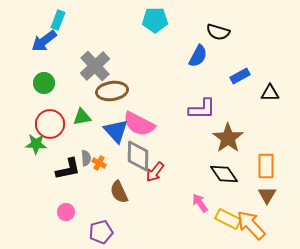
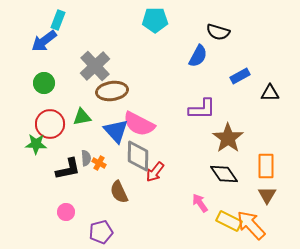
yellow rectangle: moved 1 px right, 2 px down
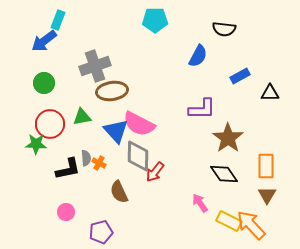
black semicircle: moved 6 px right, 3 px up; rotated 10 degrees counterclockwise
gray cross: rotated 24 degrees clockwise
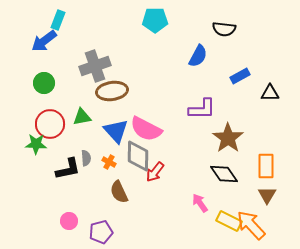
pink semicircle: moved 7 px right, 5 px down
orange cross: moved 10 px right, 1 px up
pink circle: moved 3 px right, 9 px down
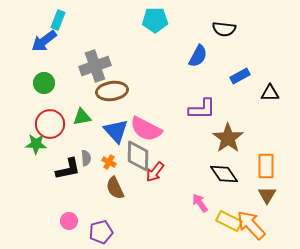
brown semicircle: moved 4 px left, 4 px up
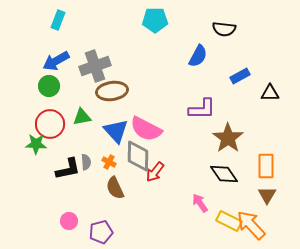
blue arrow: moved 12 px right, 20 px down; rotated 8 degrees clockwise
green circle: moved 5 px right, 3 px down
gray semicircle: moved 4 px down
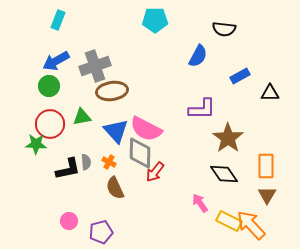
gray diamond: moved 2 px right, 3 px up
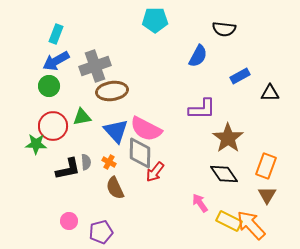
cyan rectangle: moved 2 px left, 14 px down
red circle: moved 3 px right, 2 px down
orange rectangle: rotated 20 degrees clockwise
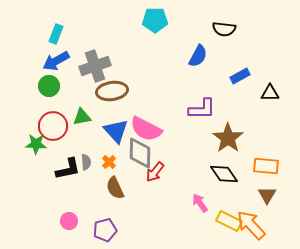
orange cross: rotated 16 degrees clockwise
orange rectangle: rotated 75 degrees clockwise
purple pentagon: moved 4 px right, 2 px up
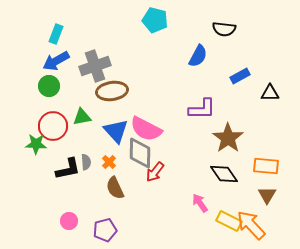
cyan pentagon: rotated 15 degrees clockwise
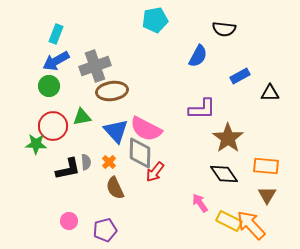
cyan pentagon: rotated 25 degrees counterclockwise
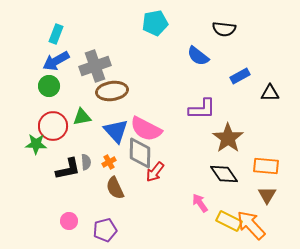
cyan pentagon: moved 3 px down
blue semicircle: rotated 100 degrees clockwise
orange cross: rotated 16 degrees clockwise
